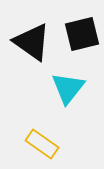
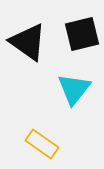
black triangle: moved 4 px left
cyan triangle: moved 6 px right, 1 px down
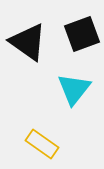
black square: rotated 6 degrees counterclockwise
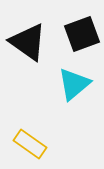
cyan triangle: moved 5 px up; rotated 12 degrees clockwise
yellow rectangle: moved 12 px left
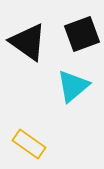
cyan triangle: moved 1 px left, 2 px down
yellow rectangle: moved 1 px left
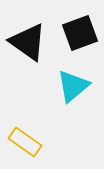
black square: moved 2 px left, 1 px up
yellow rectangle: moved 4 px left, 2 px up
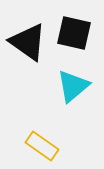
black square: moved 6 px left; rotated 33 degrees clockwise
yellow rectangle: moved 17 px right, 4 px down
